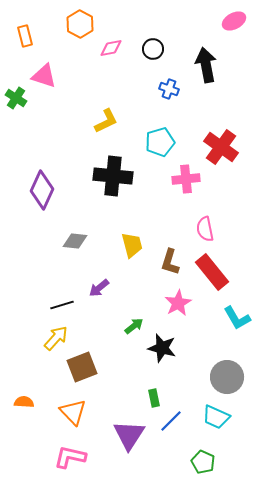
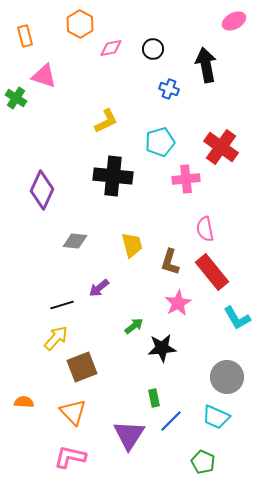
black star: rotated 20 degrees counterclockwise
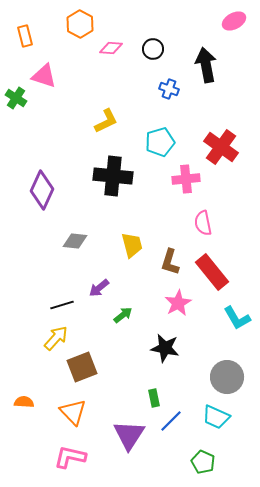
pink diamond: rotated 15 degrees clockwise
pink semicircle: moved 2 px left, 6 px up
green arrow: moved 11 px left, 11 px up
black star: moved 3 px right; rotated 16 degrees clockwise
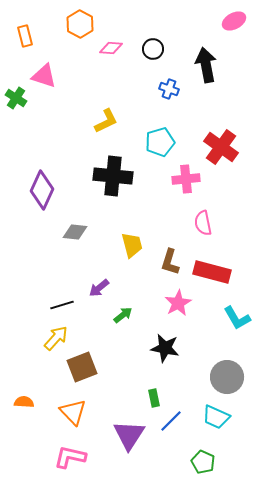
gray diamond: moved 9 px up
red rectangle: rotated 36 degrees counterclockwise
